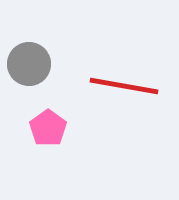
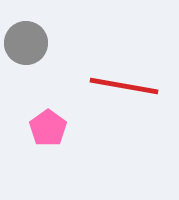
gray circle: moved 3 px left, 21 px up
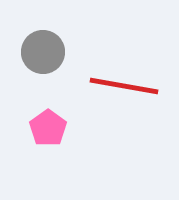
gray circle: moved 17 px right, 9 px down
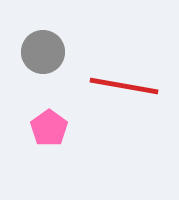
pink pentagon: moved 1 px right
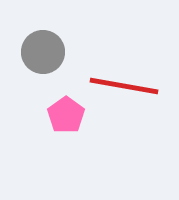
pink pentagon: moved 17 px right, 13 px up
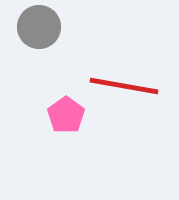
gray circle: moved 4 px left, 25 px up
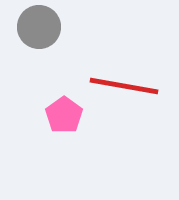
pink pentagon: moved 2 px left
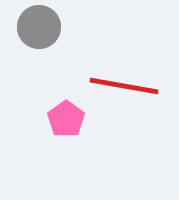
pink pentagon: moved 2 px right, 4 px down
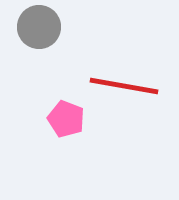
pink pentagon: rotated 15 degrees counterclockwise
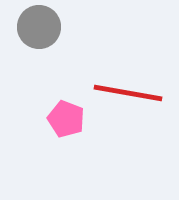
red line: moved 4 px right, 7 px down
